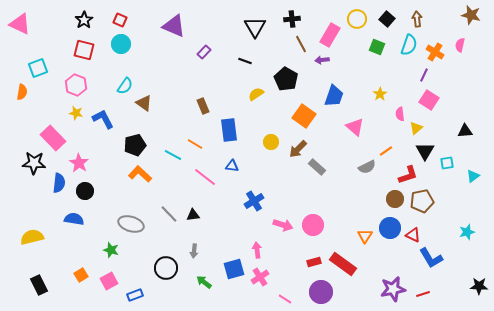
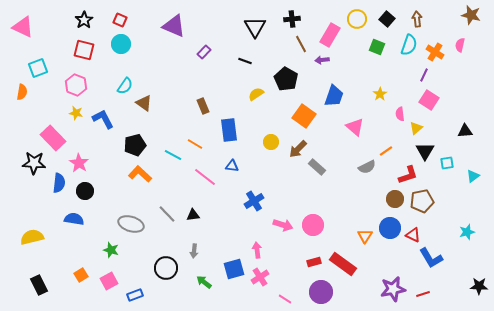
pink triangle at (20, 24): moved 3 px right, 3 px down
gray line at (169, 214): moved 2 px left
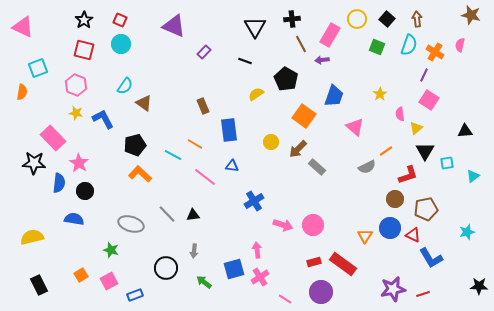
brown pentagon at (422, 201): moved 4 px right, 8 px down
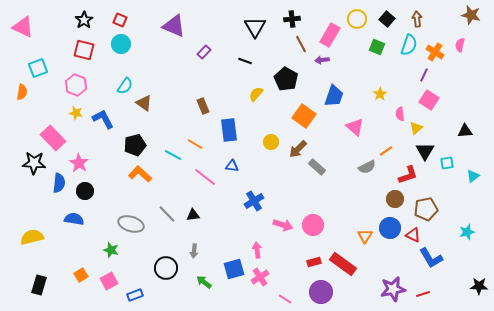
yellow semicircle at (256, 94): rotated 14 degrees counterclockwise
black rectangle at (39, 285): rotated 42 degrees clockwise
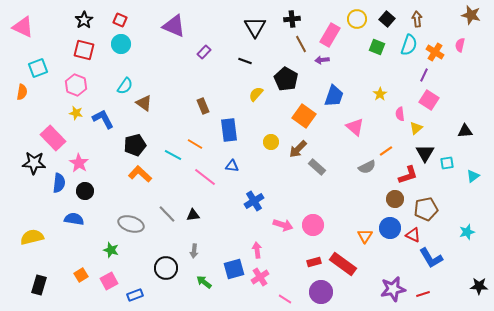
black triangle at (425, 151): moved 2 px down
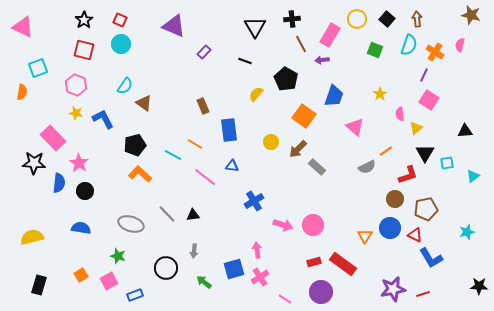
green square at (377, 47): moved 2 px left, 3 px down
blue semicircle at (74, 219): moved 7 px right, 9 px down
red triangle at (413, 235): moved 2 px right
green star at (111, 250): moved 7 px right, 6 px down
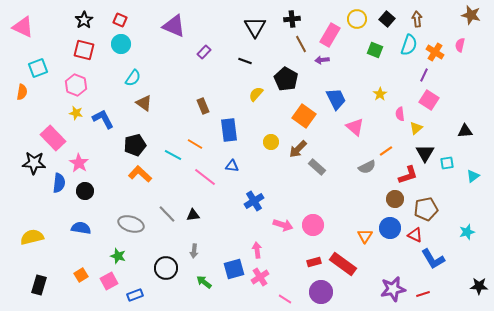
cyan semicircle at (125, 86): moved 8 px right, 8 px up
blue trapezoid at (334, 96): moved 2 px right, 3 px down; rotated 45 degrees counterclockwise
blue L-shape at (431, 258): moved 2 px right, 1 px down
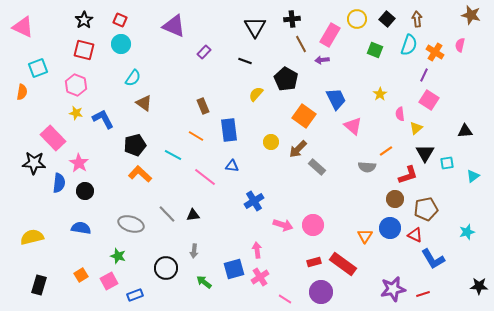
pink triangle at (355, 127): moved 2 px left, 1 px up
orange line at (195, 144): moved 1 px right, 8 px up
gray semicircle at (367, 167): rotated 30 degrees clockwise
